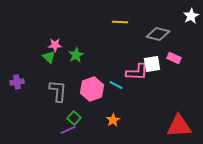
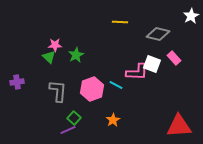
pink rectangle: rotated 24 degrees clockwise
white square: rotated 30 degrees clockwise
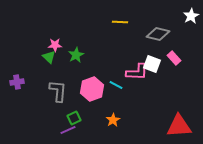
green square: rotated 24 degrees clockwise
